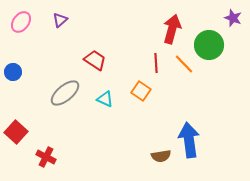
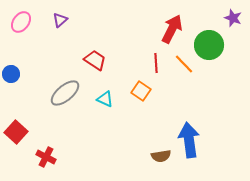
red arrow: rotated 12 degrees clockwise
blue circle: moved 2 px left, 2 px down
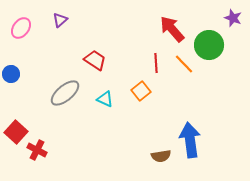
pink ellipse: moved 6 px down
red arrow: rotated 68 degrees counterclockwise
orange square: rotated 18 degrees clockwise
blue arrow: moved 1 px right
red cross: moved 9 px left, 7 px up
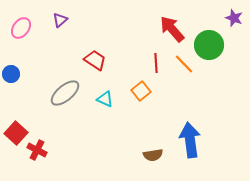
purple star: moved 1 px right
red square: moved 1 px down
brown semicircle: moved 8 px left, 1 px up
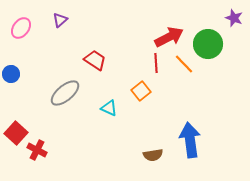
red arrow: moved 3 px left, 8 px down; rotated 104 degrees clockwise
green circle: moved 1 px left, 1 px up
cyan triangle: moved 4 px right, 9 px down
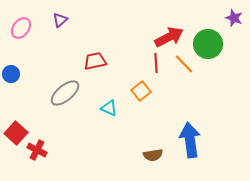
red trapezoid: moved 1 px down; rotated 45 degrees counterclockwise
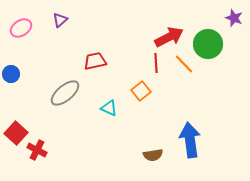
pink ellipse: rotated 20 degrees clockwise
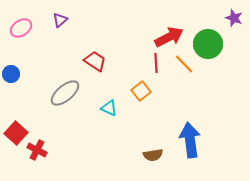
red trapezoid: rotated 45 degrees clockwise
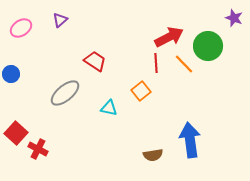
green circle: moved 2 px down
cyan triangle: rotated 12 degrees counterclockwise
red cross: moved 1 px right, 1 px up
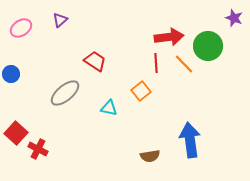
red arrow: rotated 20 degrees clockwise
brown semicircle: moved 3 px left, 1 px down
